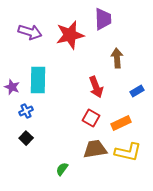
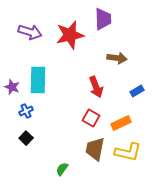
brown arrow: rotated 102 degrees clockwise
brown trapezoid: rotated 70 degrees counterclockwise
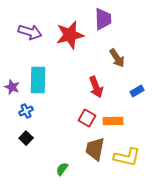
brown arrow: rotated 48 degrees clockwise
red square: moved 4 px left
orange rectangle: moved 8 px left, 2 px up; rotated 24 degrees clockwise
yellow L-shape: moved 1 px left, 5 px down
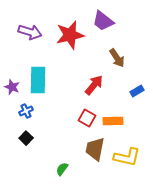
purple trapezoid: moved 2 px down; rotated 130 degrees clockwise
red arrow: moved 2 px left, 2 px up; rotated 120 degrees counterclockwise
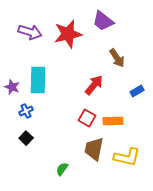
red star: moved 2 px left, 1 px up
brown trapezoid: moved 1 px left
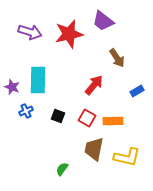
red star: moved 1 px right
black square: moved 32 px right, 22 px up; rotated 24 degrees counterclockwise
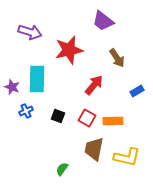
red star: moved 16 px down
cyan rectangle: moved 1 px left, 1 px up
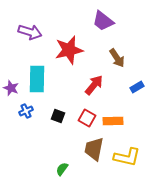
purple star: moved 1 px left, 1 px down
blue rectangle: moved 4 px up
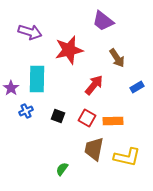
purple star: rotated 14 degrees clockwise
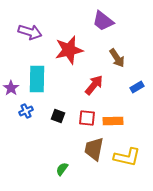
red square: rotated 24 degrees counterclockwise
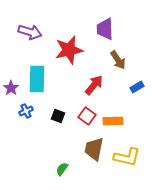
purple trapezoid: moved 2 px right, 8 px down; rotated 50 degrees clockwise
brown arrow: moved 1 px right, 2 px down
red square: moved 2 px up; rotated 30 degrees clockwise
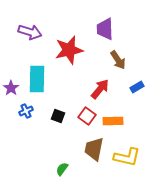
red arrow: moved 6 px right, 4 px down
